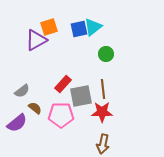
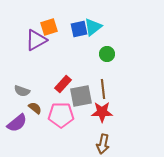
green circle: moved 1 px right
gray semicircle: rotated 56 degrees clockwise
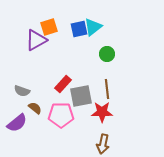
brown line: moved 4 px right
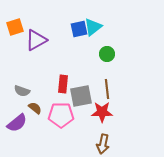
orange square: moved 34 px left
red rectangle: rotated 36 degrees counterclockwise
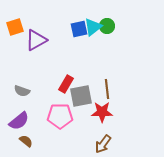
green circle: moved 28 px up
red rectangle: moved 3 px right; rotated 24 degrees clockwise
brown semicircle: moved 9 px left, 33 px down
pink pentagon: moved 1 px left, 1 px down
purple semicircle: moved 2 px right, 2 px up
brown arrow: rotated 24 degrees clockwise
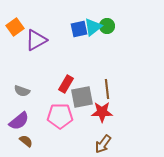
orange square: rotated 18 degrees counterclockwise
gray square: moved 1 px right, 1 px down
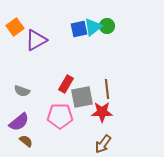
purple semicircle: moved 1 px down
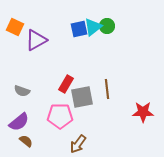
orange square: rotated 30 degrees counterclockwise
red star: moved 41 px right
brown arrow: moved 25 px left
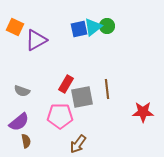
brown semicircle: rotated 40 degrees clockwise
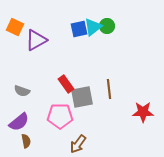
red rectangle: rotated 66 degrees counterclockwise
brown line: moved 2 px right
